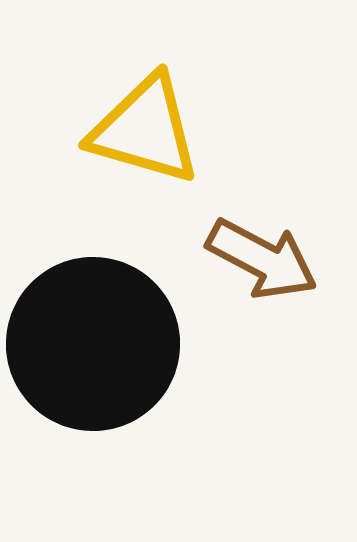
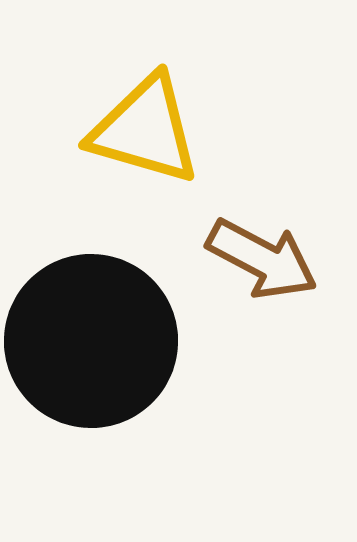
black circle: moved 2 px left, 3 px up
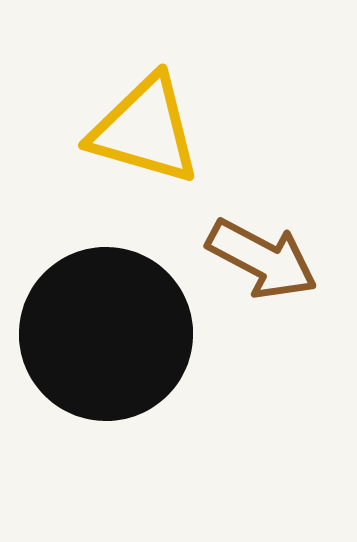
black circle: moved 15 px right, 7 px up
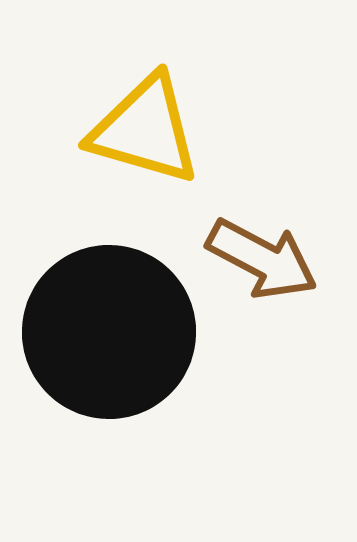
black circle: moved 3 px right, 2 px up
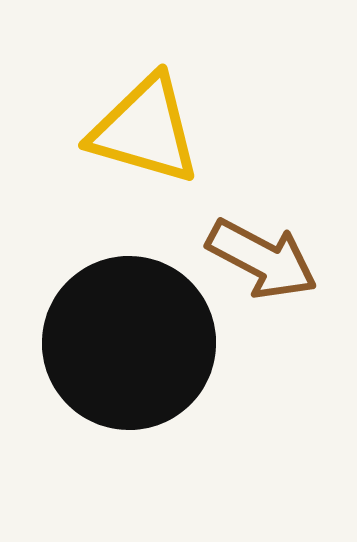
black circle: moved 20 px right, 11 px down
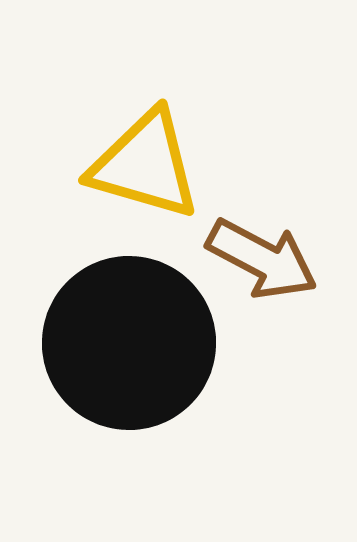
yellow triangle: moved 35 px down
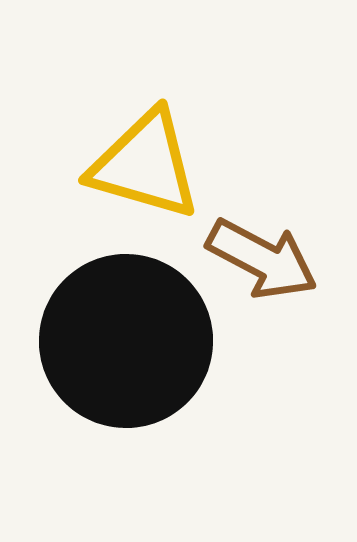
black circle: moved 3 px left, 2 px up
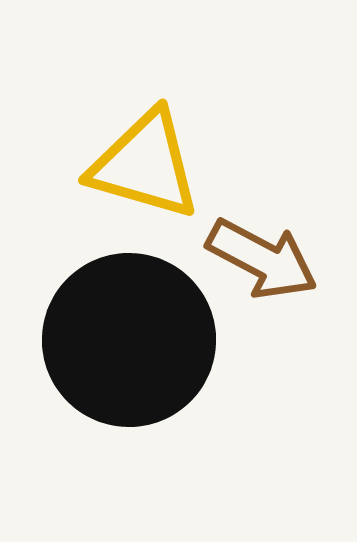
black circle: moved 3 px right, 1 px up
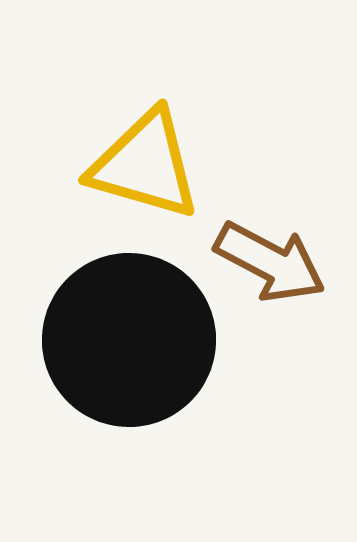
brown arrow: moved 8 px right, 3 px down
